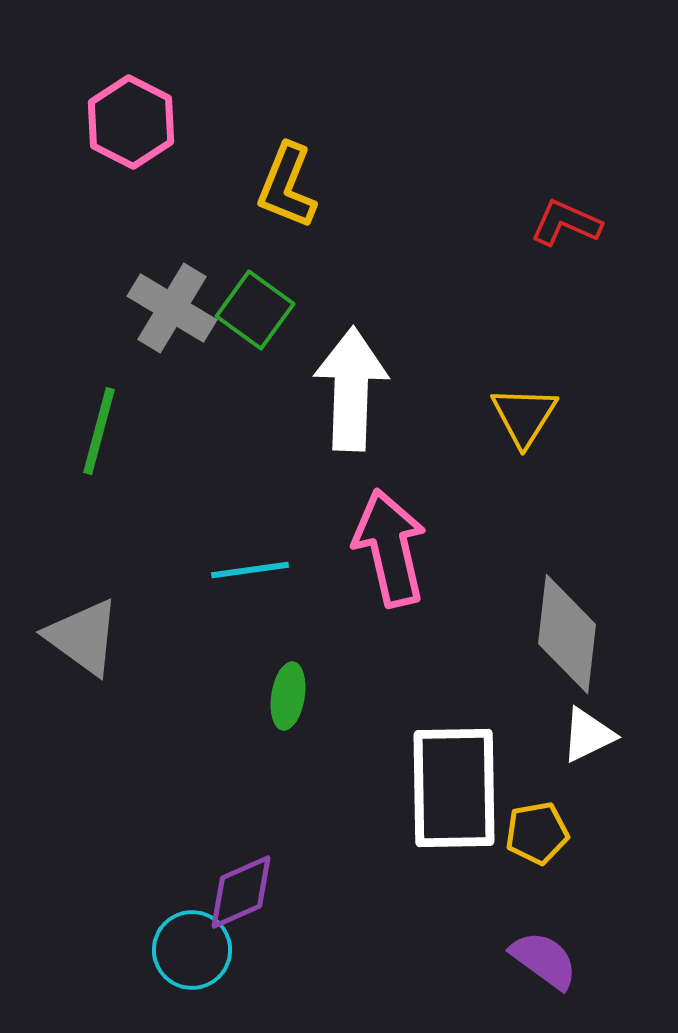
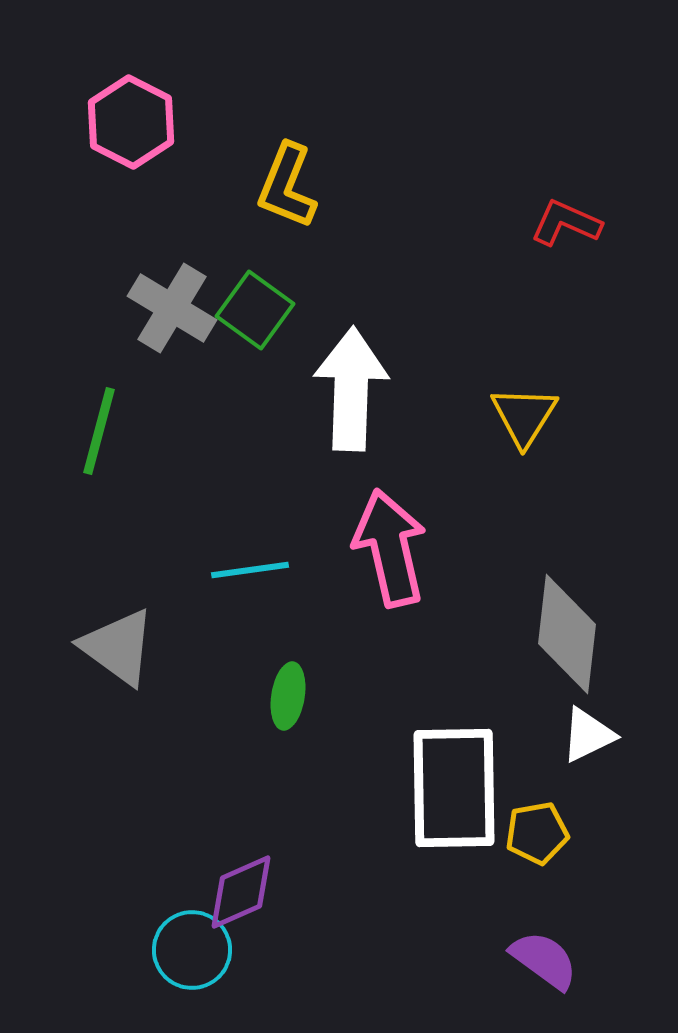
gray triangle: moved 35 px right, 10 px down
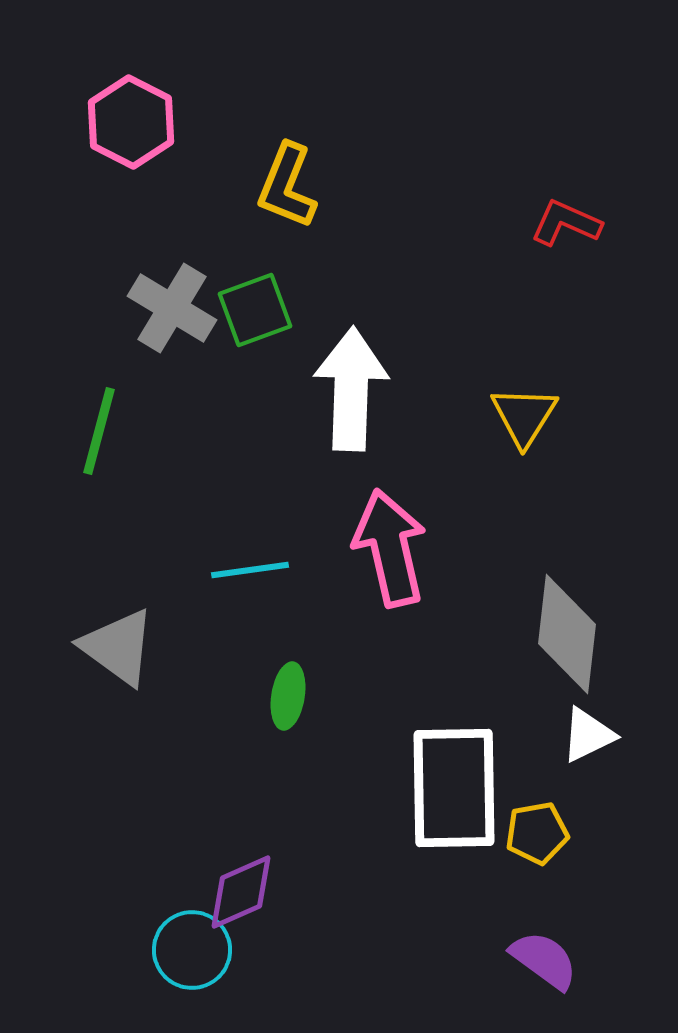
green square: rotated 34 degrees clockwise
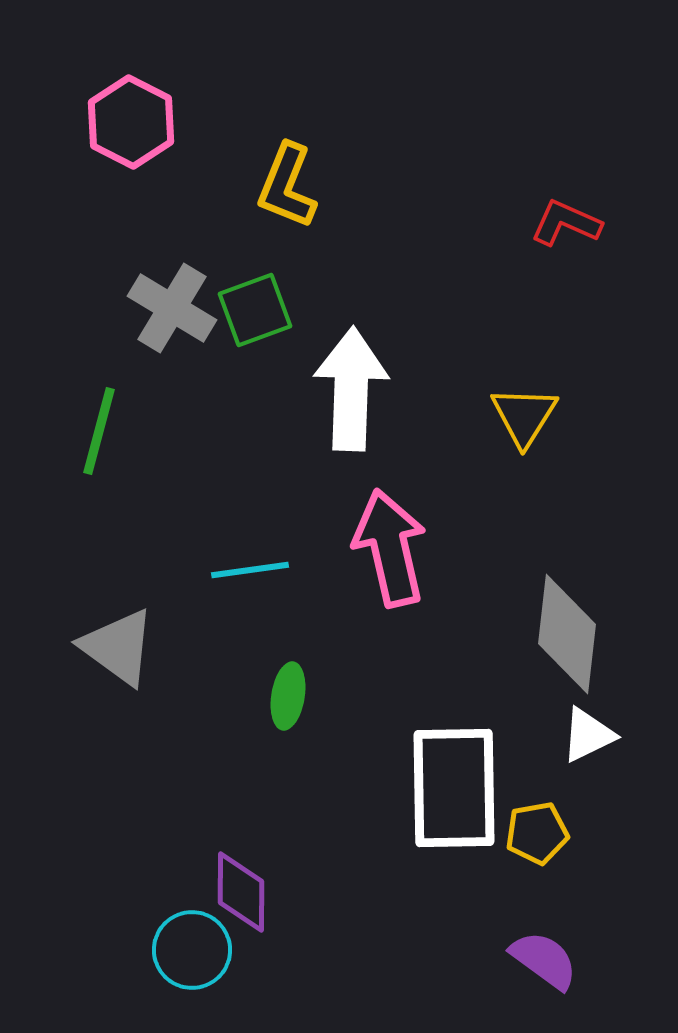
purple diamond: rotated 66 degrees counterclockwise
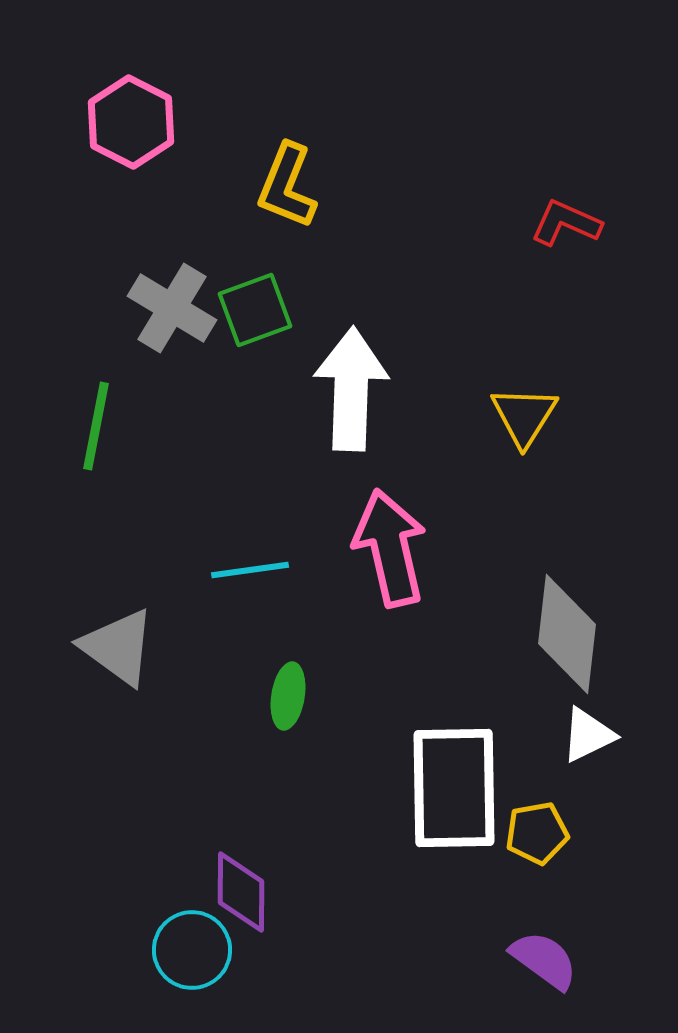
green line: moved 3 px left, 5 px up; rotated 4 degrees counterclockwise
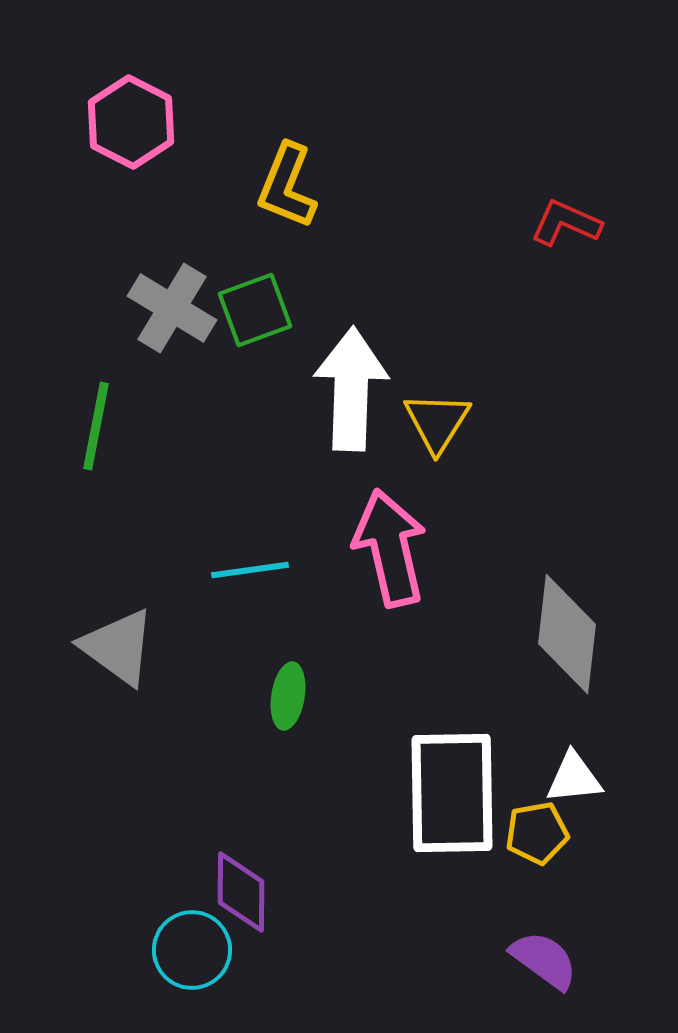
yellow triangle: moved 87 px left, 6 px down
white triangle: moved 14 px left, 43 px down; rotated 20 degrees clockwise
white rectangle: moved 2 px left, 5 px down
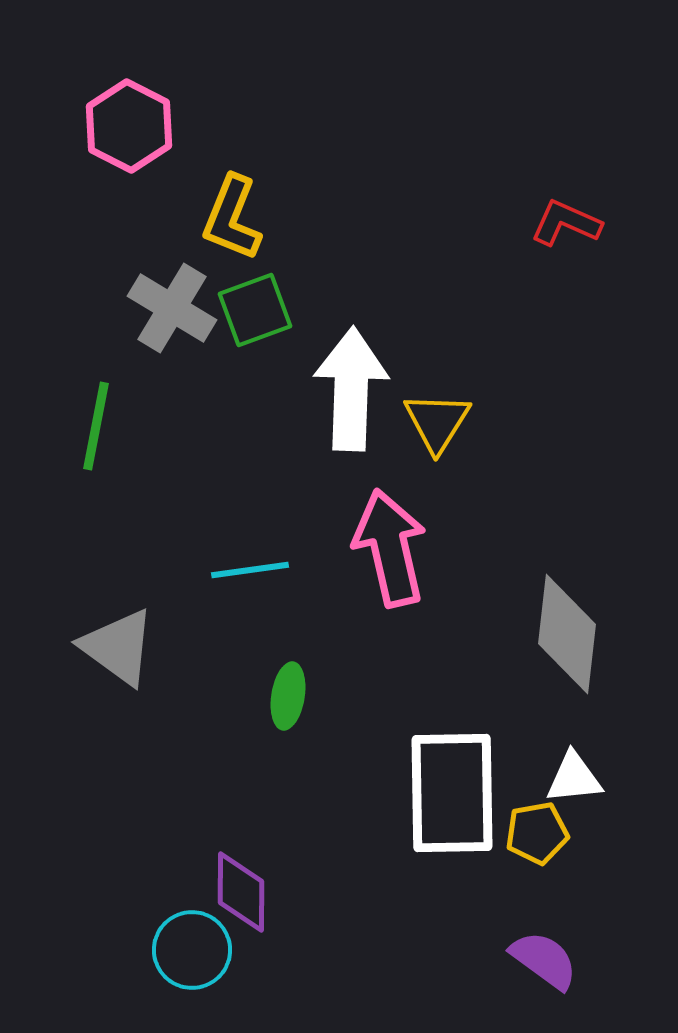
pink hexagon: moved 2 px left, 4 px down
yellow L-shape: moved 55 px left, 32 px down
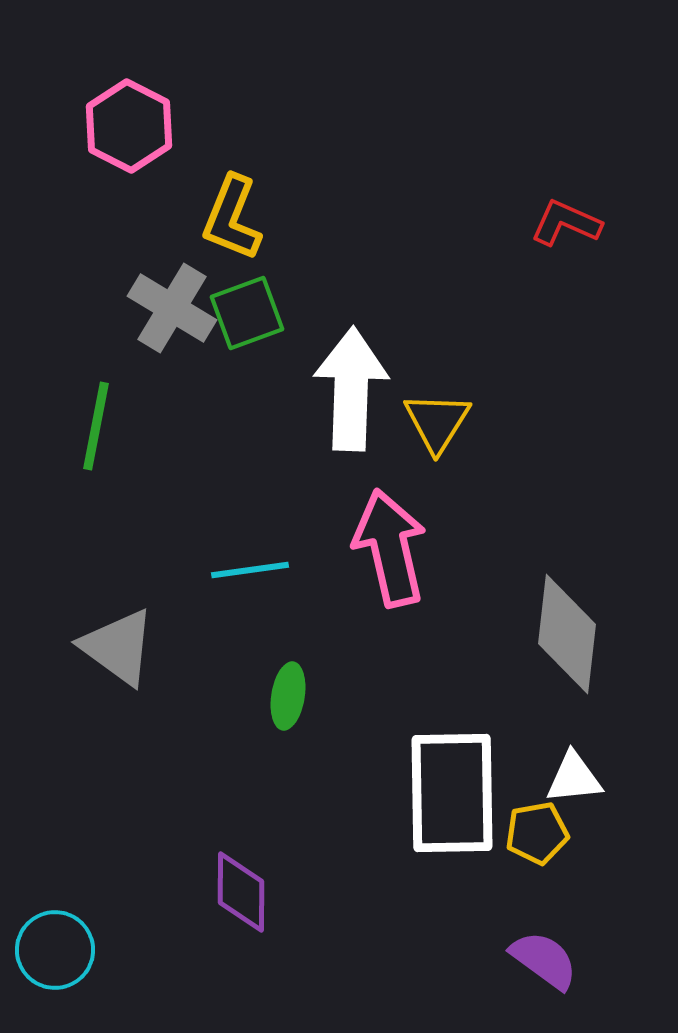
green square: moved 8 px left, 3 px down
cyan circle: moved 137 px left
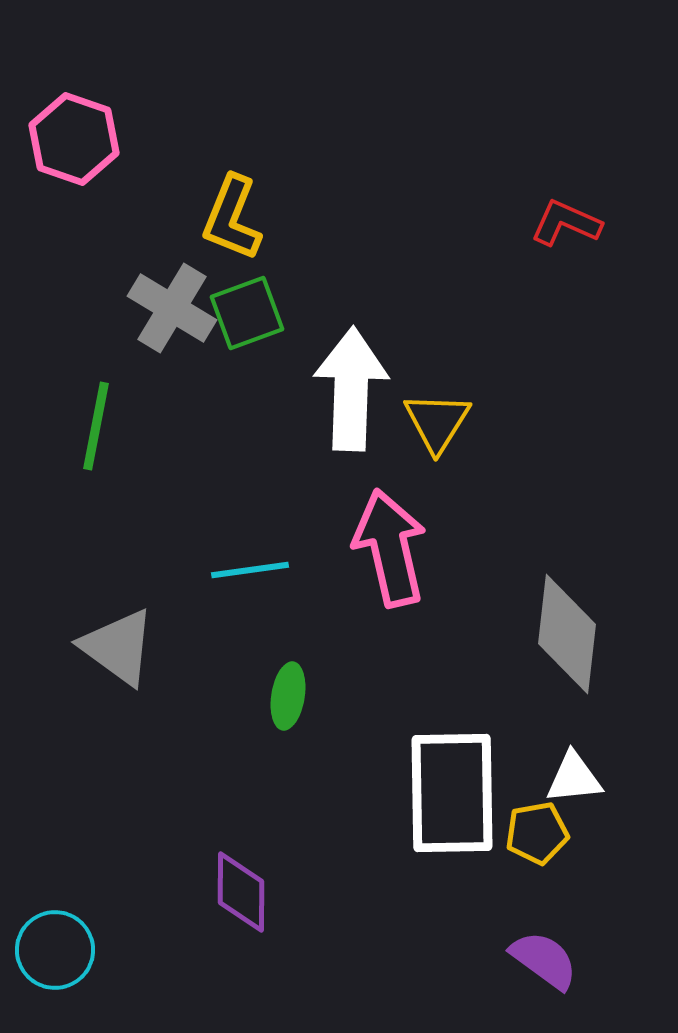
pink hexagon: moved 55 px left, 13 px down; rotated 8 degrees counterclockwise
